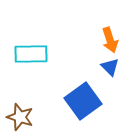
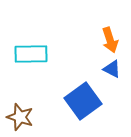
blue triangle: moved 2 px right, 2 px down; rotated 18 degrees counterclockwise
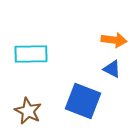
orange arrow: moved 4 px right; rotated 65 degrees counterclockwise
blue square: rotated 33 degrees counterclockwise
brown star: moved 8 px right, 6 px up; rotated 8 degrees clockwise
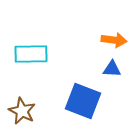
blue triangle: rotated 24 degrees counterclockwise
brown star: moved 6 px left
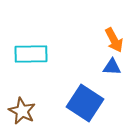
orange arrow: rotated 55 degrees clockwise
blue triangle: moved 2 px up
blue square: moved 2 px right, 2 px down; rotated 12 degrees clockwise
